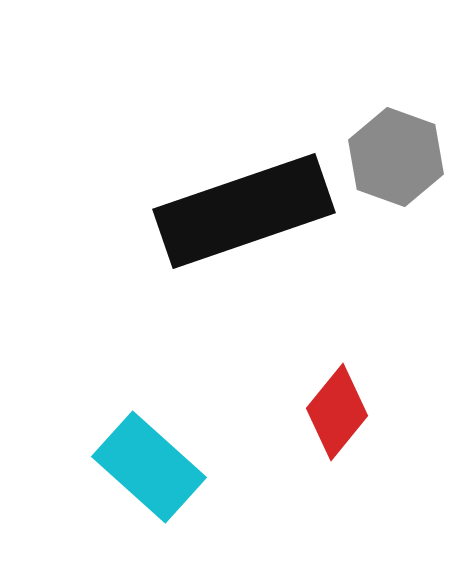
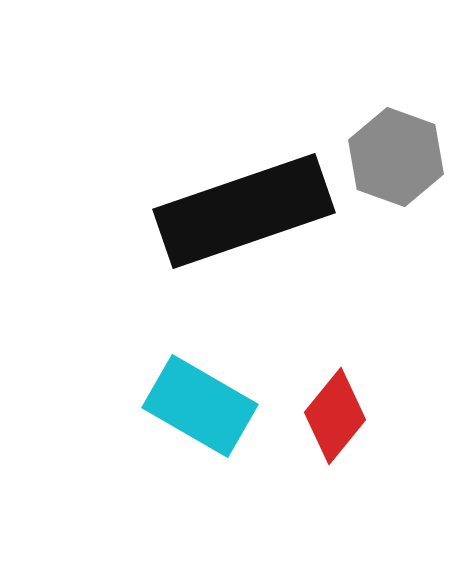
red diamond: moved 2 px left, 4 px down
cyan rectangle: moved 51 px right, 61 px up; rotated 12 degrees counterclockwise
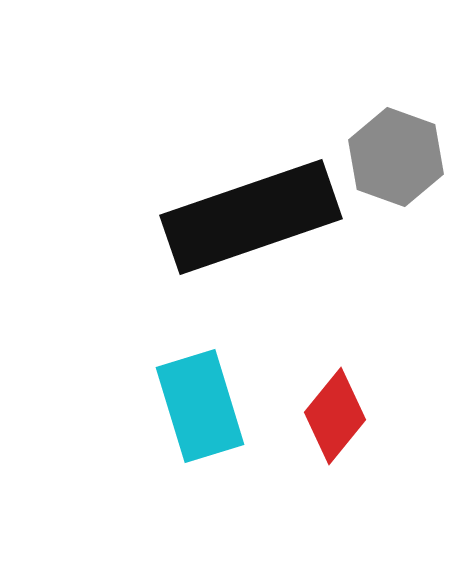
black rectangle: moved 7 px right, 6 px down
cyan rectangle: rotated 43 degrees clockwise
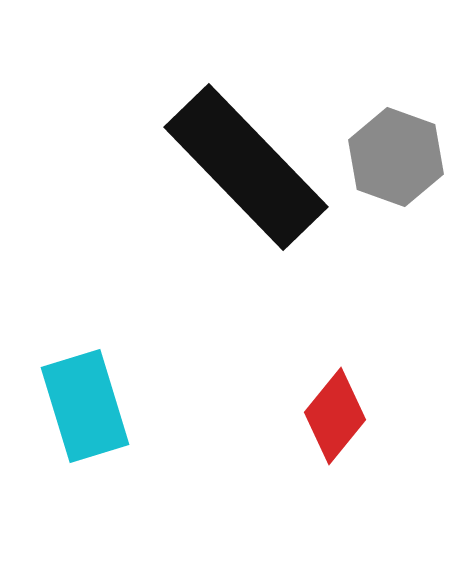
black rectangle: moved 5 px left, 50 px up; rotated 65 degrees clockwise
cyan rectangle: moved 115 px left
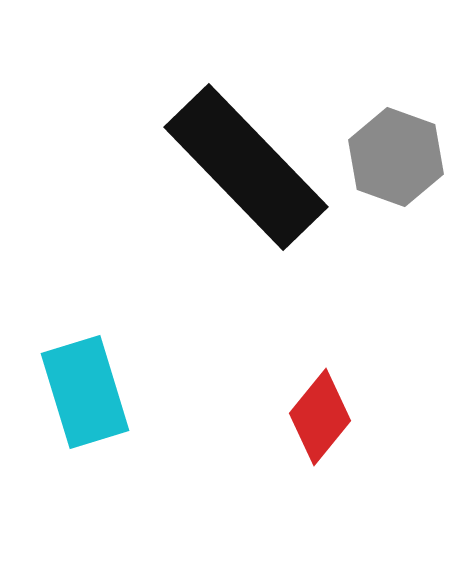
cyan rectangle: moved 14 px up
red diamond: moved 15 px left, 1 px down
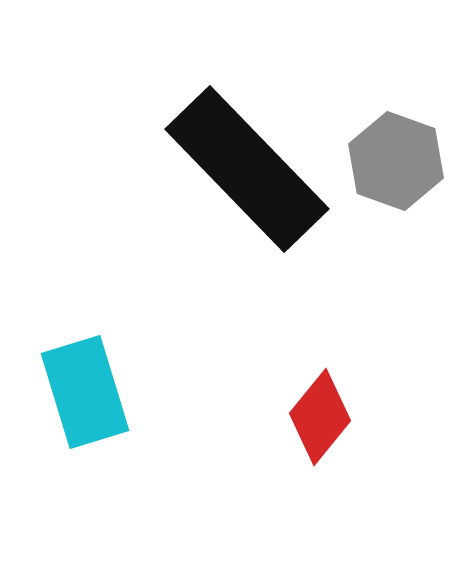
gray hexagon: moved 4 px down
black rectangle: moved 1 px right, 2 px down
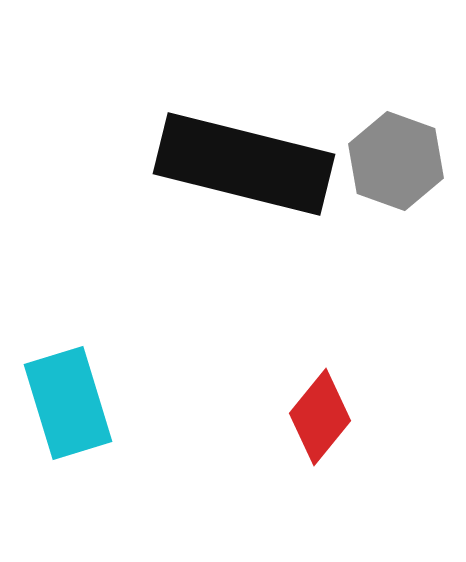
black rectangle: moved 3 px left, 5 px up; rotated 32 degrees counterclockwise
cyan rectangle: moved 17 px left, 11 px down
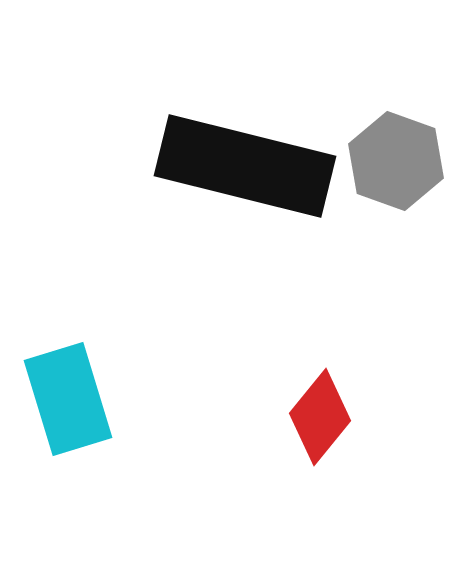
black rectangle: moved 1 px right, 2 px down
cyan rectangle: moved 4 px up
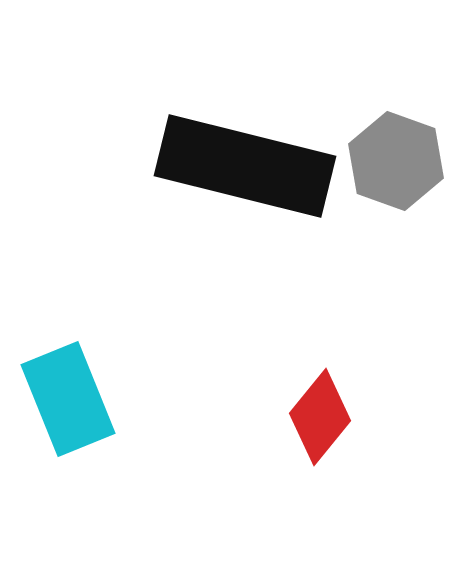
cyan rectangle: rotated 5 degrees counterclockwise
